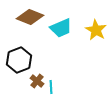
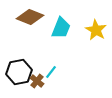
cyan trapezoid: rotated 45 degrees counterclockwise
black hexagon: moved 12 px down; rotated 10 degrees clockwise
cyan line: moved 15 px up; rotated 40 degrees clockwise
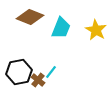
brown cross: moved 1 px right, 1 px up
